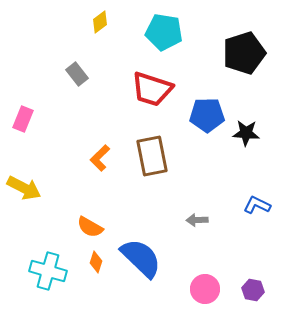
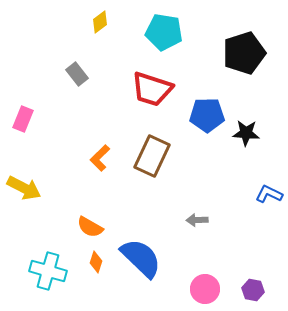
brown rectangle: rotated 36 degrees clockwise
blue L-shape: moved 12 px right, 11 px up
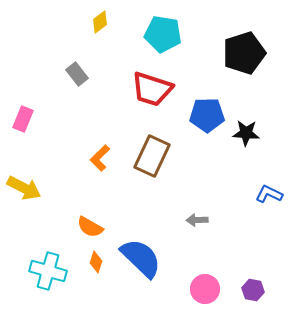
cyan pentagon: moved 1 px left, 2 px down
